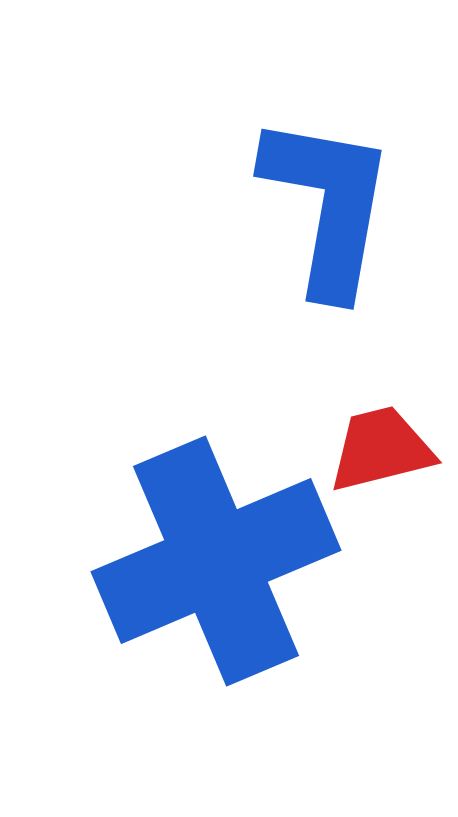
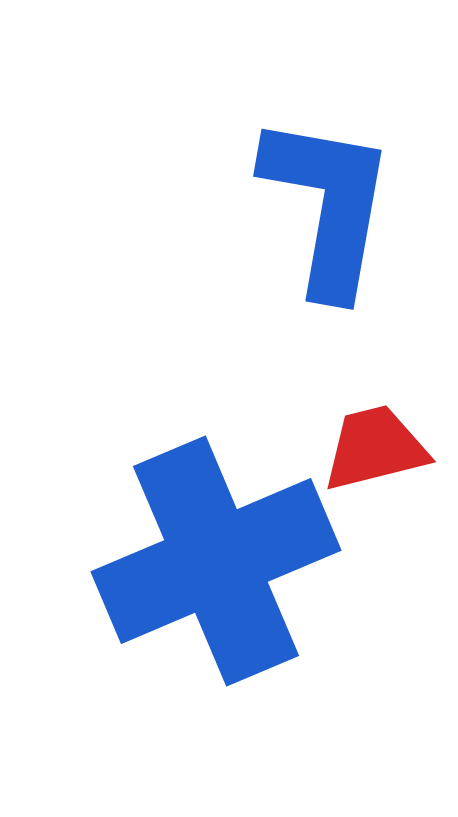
red trapezoid: moved 6 px left, 1 px up
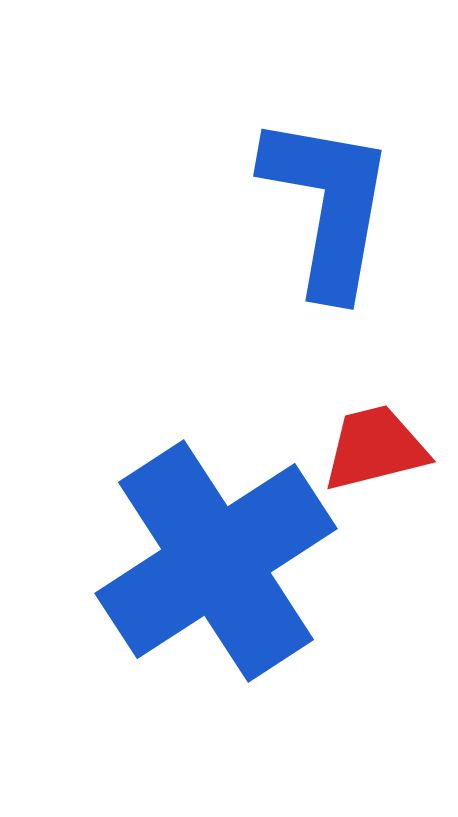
blue cross: rotated 10 degrees counterclockwise
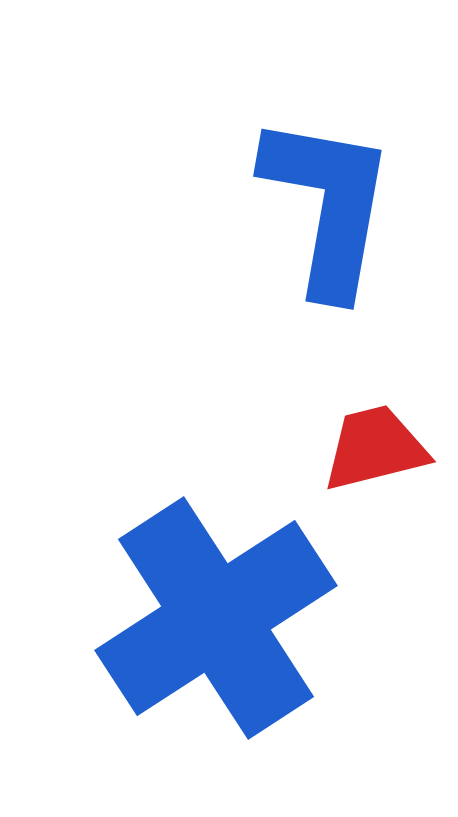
blue cross: moved 57 px down
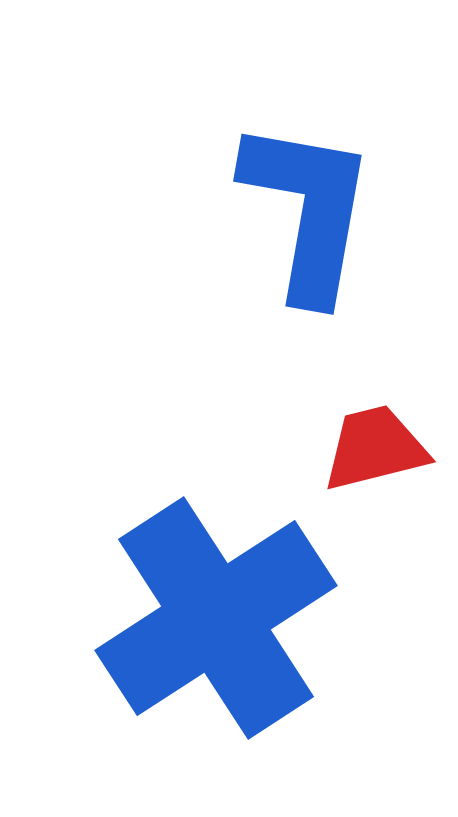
blue L-shape: moved 20 px left, 5 px down
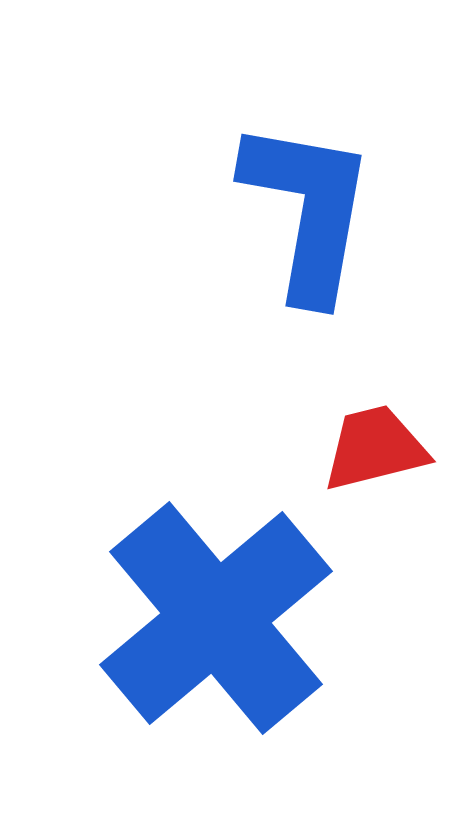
blue cross: rotated 7 degrees counterclockwise
